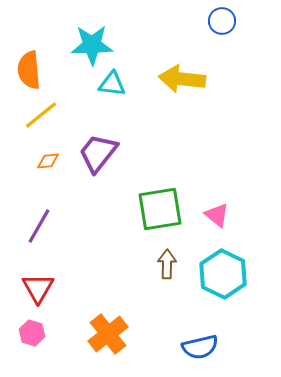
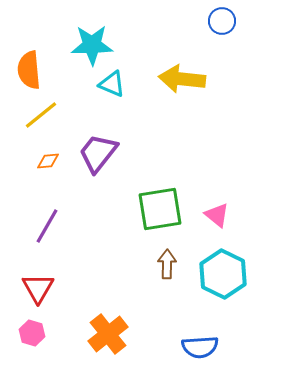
cyan triangle: rotated 16 degrees clockwise
purple line: moved 8 px right
blue semicircle: rotated 9 degrees clockwise
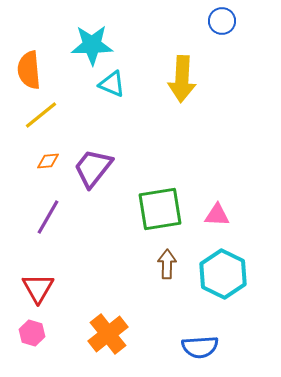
yellow arrow: rotated 93 degrees counterclockwise
purple trapezoid: moved 5 px left, 15 px down
pink triangle: rotated 36 degrees counterclockwise
purple line: moved 1 px right, 9 px up
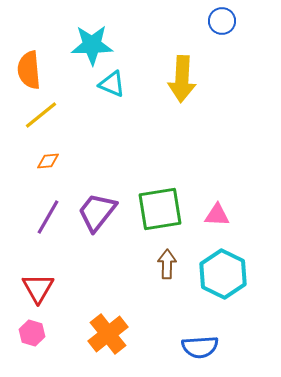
purple trapezoid: moved 4 px right, 44 px down
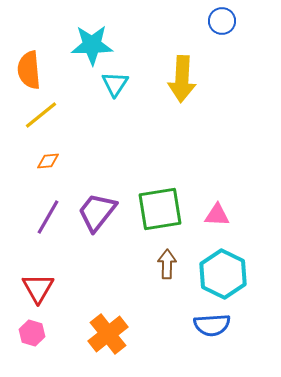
cyan triangle: moved 3 px right; rotated 40 degrees clockwise
blue semicircle: moved 12 px right, 22 px up
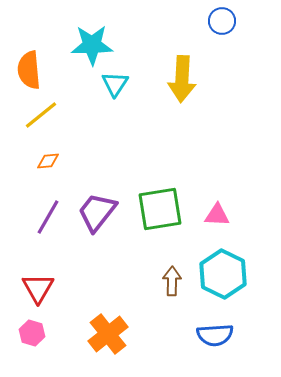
brown arrow: moved 5 px right, 17 px down
blue semicircle: moved 3 px right, 10 px down
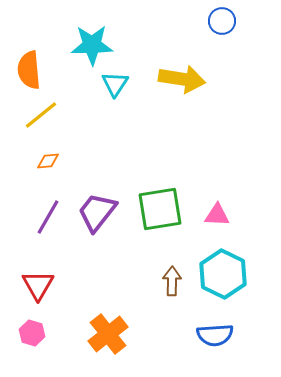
yellow arrow: rotated 84 degrees counterclockwise
red triangle: moved 3 px up
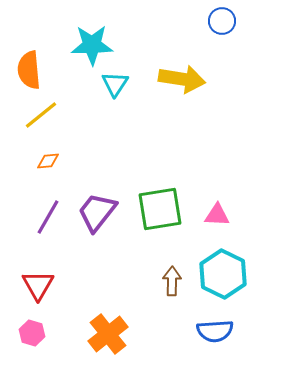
blue semicircle: moved 4 px up
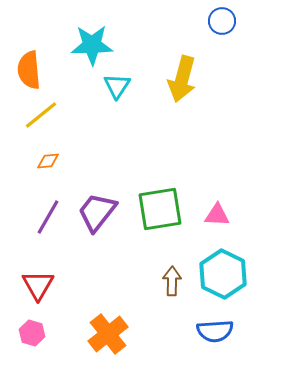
yellow arrow: rotated 96 degrees clockwise
cyan triangle: moved 2 px right, 2 px down
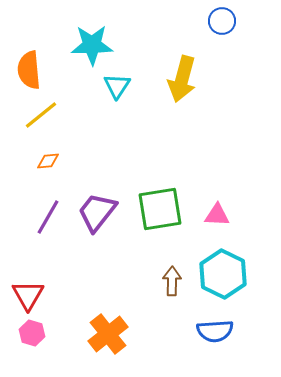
red triangle: moved 10 px left, 10 px down
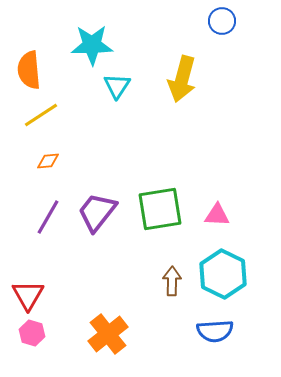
yellow line: rotated 6 degrees clockwise
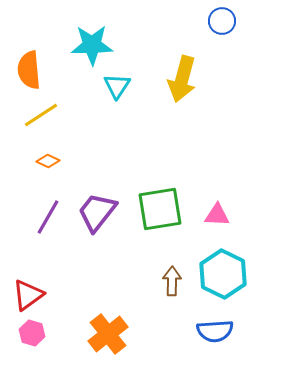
orange diamond: rotated 30 degrees clockwise
red triangle: rotated 24 degrees clockwise
